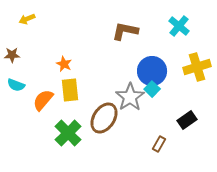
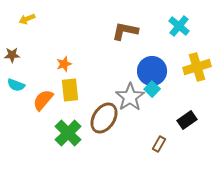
orange star: rotated 28 degrees clockwise
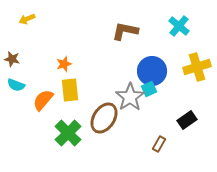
brown star: moved 4 px down; rotated 14 degrees clockwise
cyan square: moved 3 px left; rotated 21 degrees clockwise
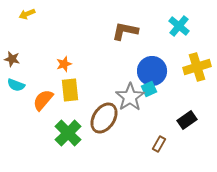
yellow arrow: moved 5 px up
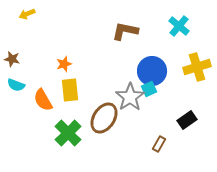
orange semicircle: rotated 70 degrees counterclockwise
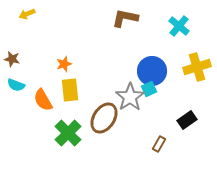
brown L-shape: moved 13 px up
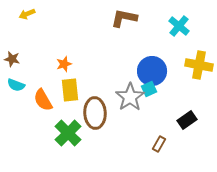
brown L-shape: moved 1 px left
yellow cross: moved 2 px right, 2 px up; rotated 28 degrees clockwise
brown ellipse: moved 9 px left, 5 px up; rotated 36 degrees counterclockwise
